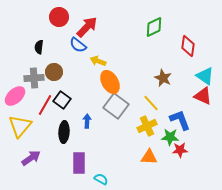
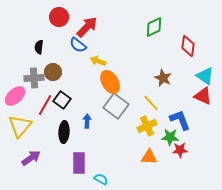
brown circle: moved 1 px left
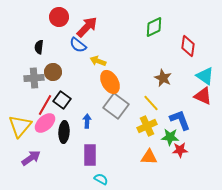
pink ellipse: moved 30 px right, 27 px down
purple rectangle: moved 11 px right, 8 px up
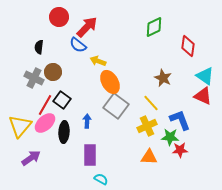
gray cross: rotated 30 degrees clockwise
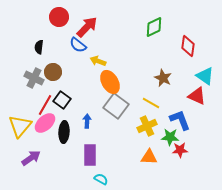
red triangle: moved 6 px left
yellow line: rotated 18 degrees counterclockwise
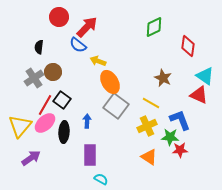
gray cross: rotated 30 degrees clockwise
red triangle: moved 2 px right, 1 px up
orange triangle: rotated 30 degrees clockwise
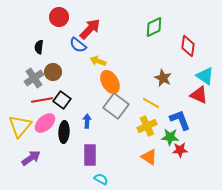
red arrow: moved 3 px right, 2 px down
red line: moved 3 px left, 5 px up; rotated 50 degrees clockwise
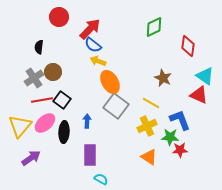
blue semicircle: moved 15 px right
